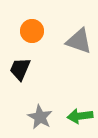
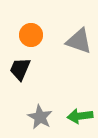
orange circle: moved 1 px left, 4 px down
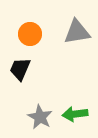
orange circle: moved 1 px left, 1 px up
gray triangle: moved 2 px left, 9 px up; rotated 28 degrees counterclockwise
green arrow: moved 5 px left, 2 px up
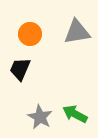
green arrow: rotated 35 degrees clockwise
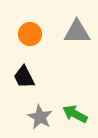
gray triangle: rotated 8 degrees clockwise
black trapezoid: moved 4 px right, 8 px down; rotated 50 degrees counterclockwise
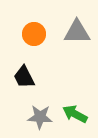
orange circle: moved 4 px right
gray star: rotated 25 degrees counterclockwise
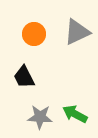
gray triangle: rotated 24 degrees counterclockwise
